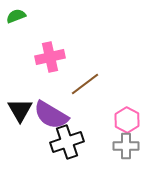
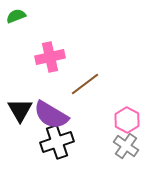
black cross: moved 10 px left
gray cross: rotated 35 degrees clockwise
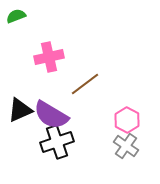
pink cross: moved 1 px left
black triangle: rotated 36 degrees clockwise
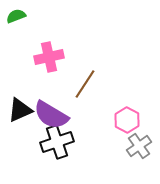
brown line: rotated 20 degrees counterclockwise
gray cross: moved 13 px right; rotated 20 degrees clockwise
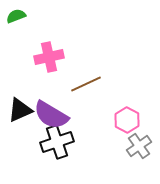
brown line: moved 1 px right; rotated 32 degrees clockwise
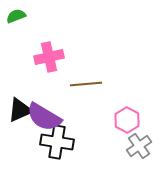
brown line: rotated 20 degrees clockwise
purple semicircle: moved 7 px left, 2 px down
black cross: rotated 28 degrees clockwise
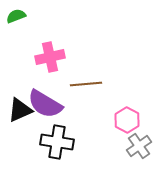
pink cross: moved 1 px right
purple semicircle: moved 1 px right, 13 px up
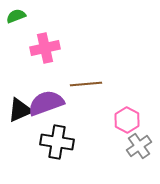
pink cross: moved 5 px left, 9 px up
purple semicircle: moved 1 px right, 1 px up; rotated 129 degrees clockwise
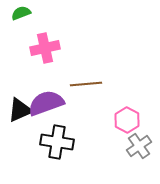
green semicircle: moved 5 px right, 3 px up
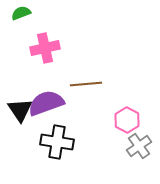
black triangle: rotated 40 degrees counterclockwise
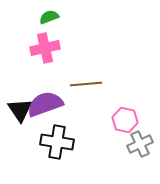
green semicircle: moved 28 px right, 4 px down
purple semicircle: moved 1 px left, 1 px down
pink hexagon: moved 2 px left; rotated 15 degrees counterclockwise
gray cross: moved 1 px right, 2 px up; rotated 10 degrees clockwise
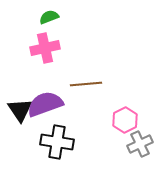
pink hexagon: rotated 20 degrees clockwise
